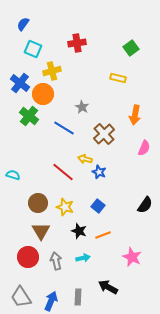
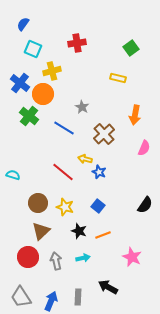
brown triangle: rotated 18 degrees clockwise
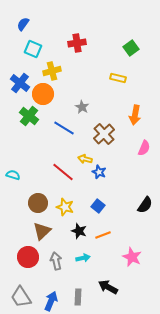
brown triangle: moved 1 px right
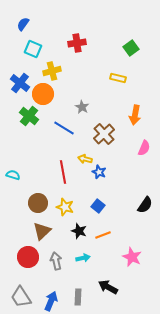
red line: rotated 40 degrees clockwise
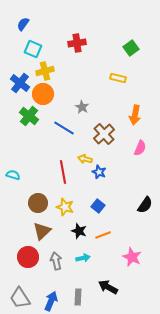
yellow cross: moved 7 px left
pink semicircle: moved 4 px left
gray trapezoid: moved 1 px left, 1 px down
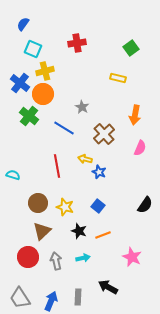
red line: moved 6 px left, 6 px up
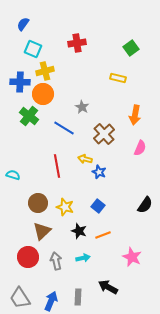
blue cross: moved 1 px up; rotated 36 degrees counterclockwise
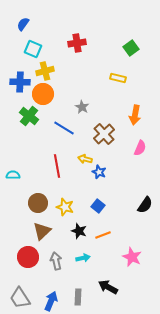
cyan semicircle: rotated 16 degrees counterclockwise
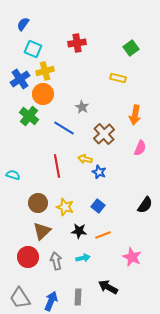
blue cross: moved 3 px up; rotated 36 degrees counterclockwise
cyan semicircle: rotated 16 degrees clockwise
black star: rotated 14 degrees counterclockwise
